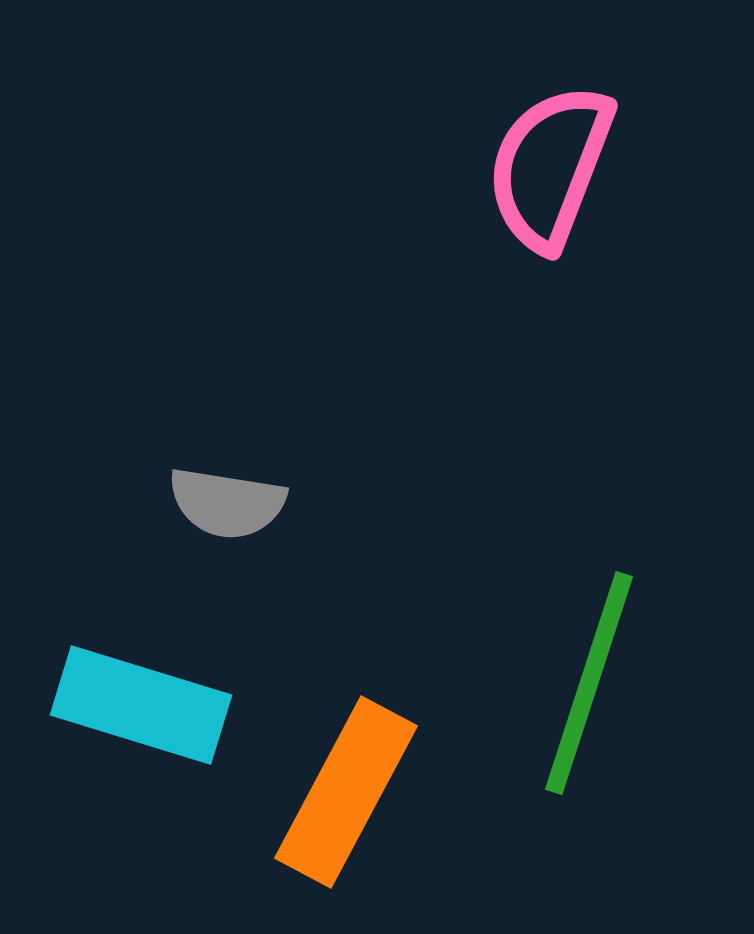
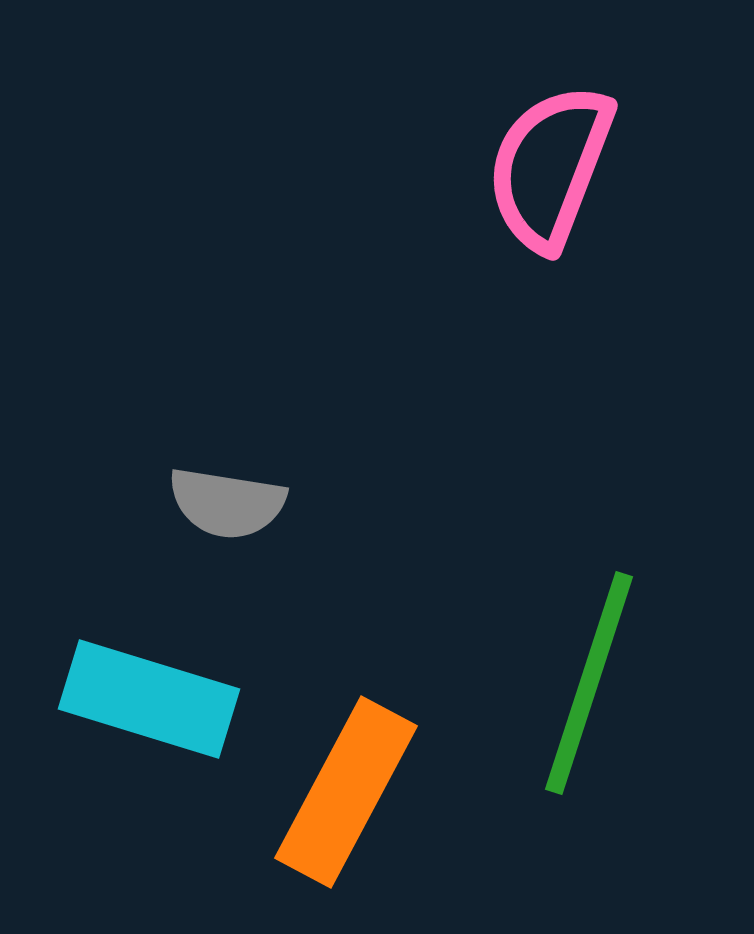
cyan rectangle: moved 8 px right, 6 px up
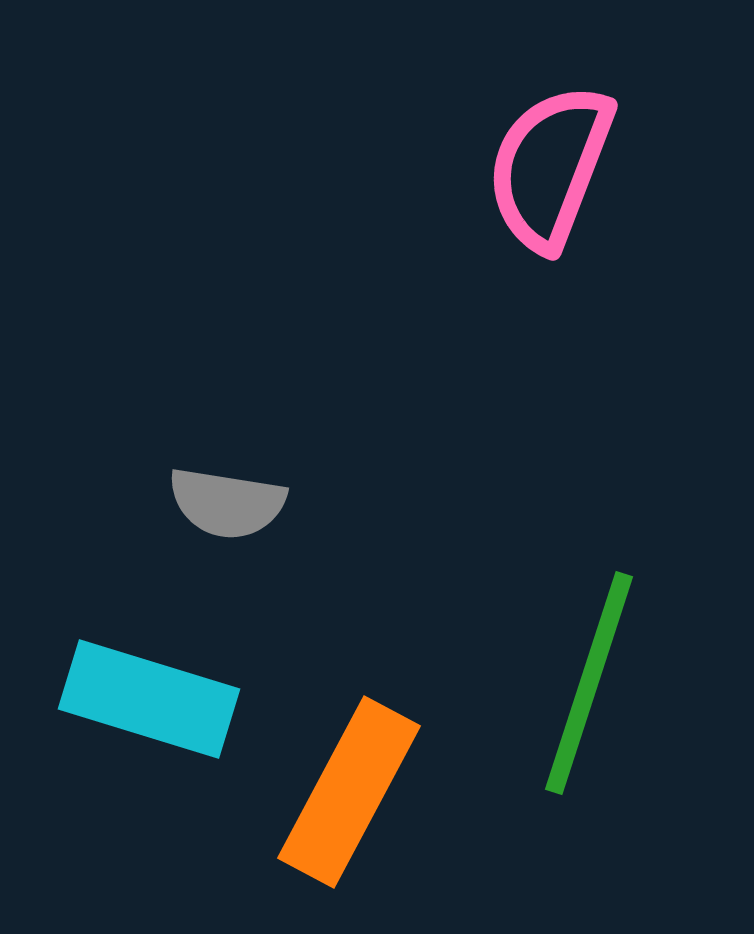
orange rectangle: moved 3 px right
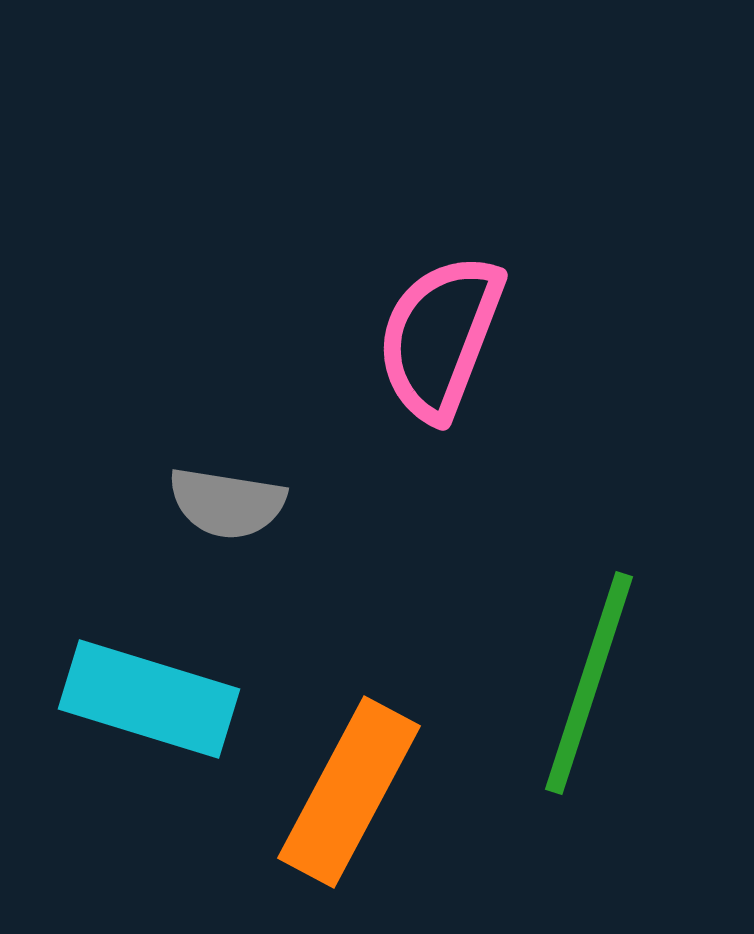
pink semicircle: moved 110 px left, 170 px down
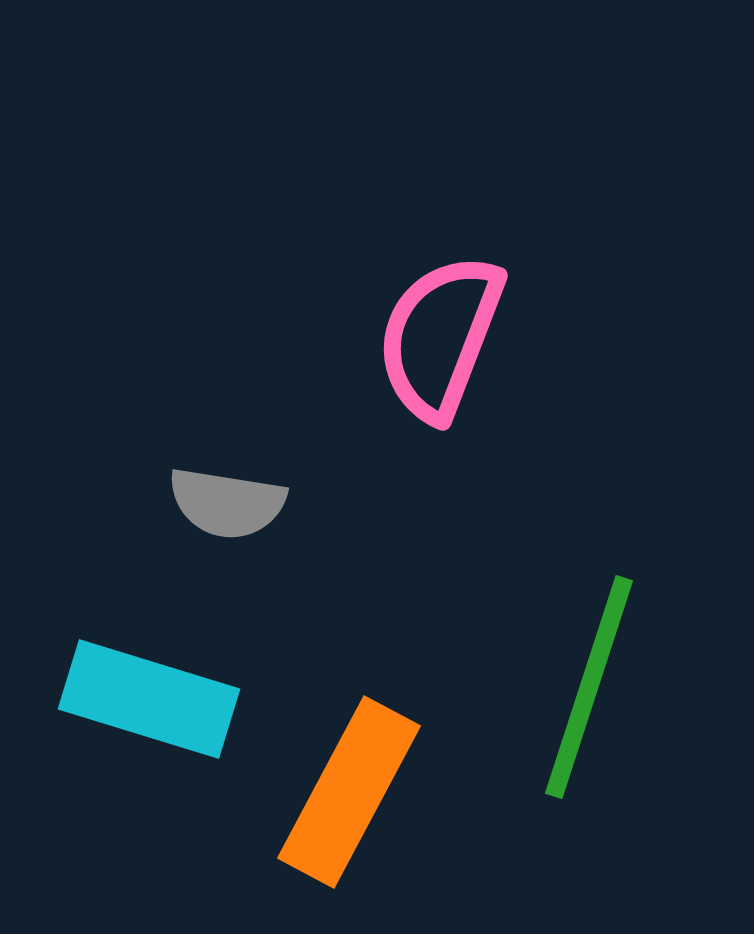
green line: moved 4 px down
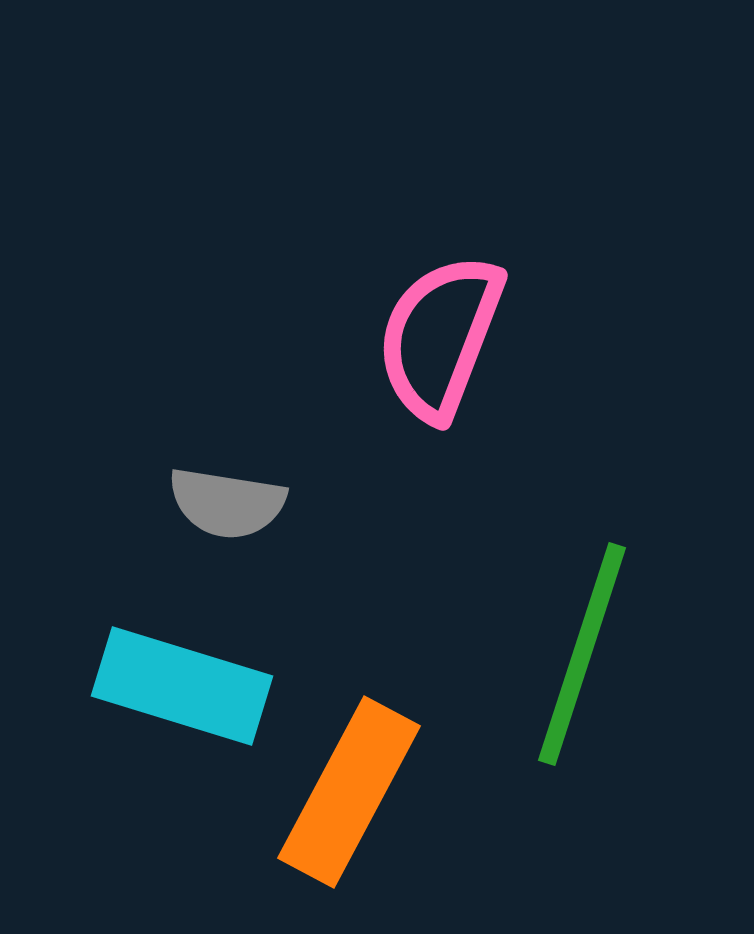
green line: moved 7 px left, 33 px up
cyan rectangle: moved 33 px right, 13 px up
